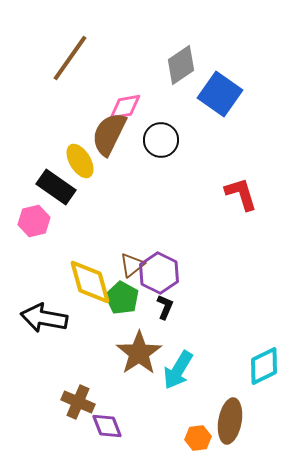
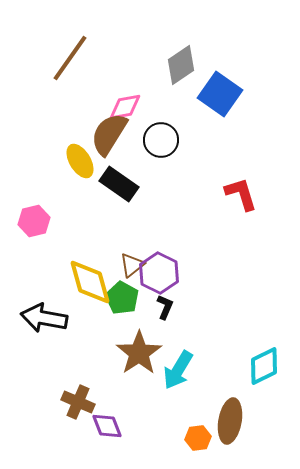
brown semicircle: rotated 6 degrees clockwise
black rectangle: moved 63 px right, 3 px up
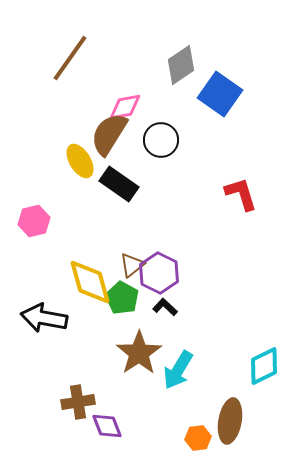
black L-shape: rotated 70 degrees counterclockwise
brown cross: rotated 32 degrees counterclockwise
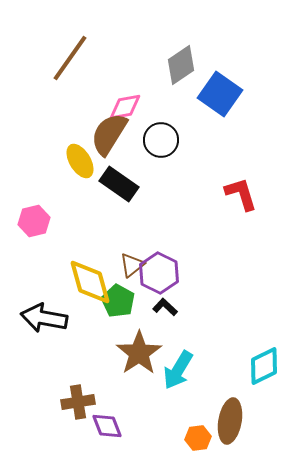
green pentagon: moved 4 px left, 3 px down
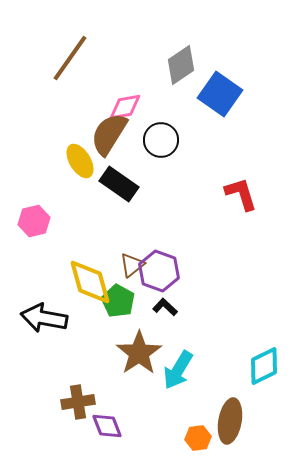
purple hexagon: moved 2 px up; rotated 6 degrees counterclockwise
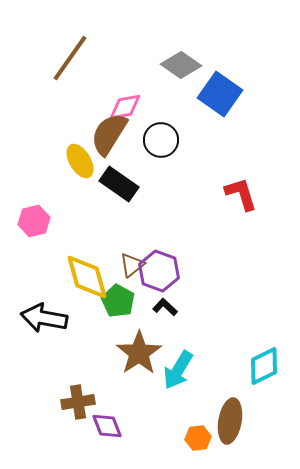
gray diamond: rotated 69 degrees clockwise
yellow diamond: moved 3 px left, 5 px up
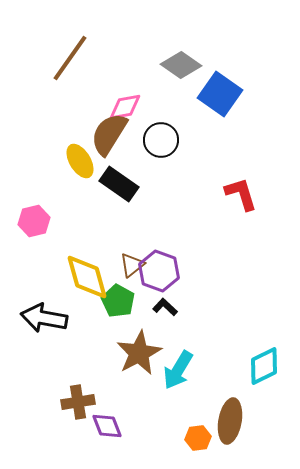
brown star: rotated 6 degrees clockwise
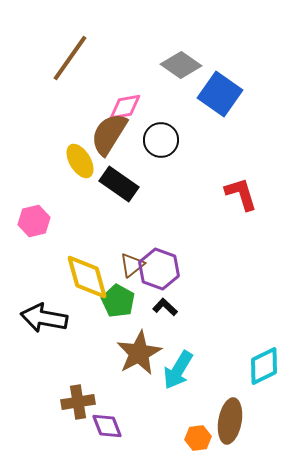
purple hexagon: moved 2 px up
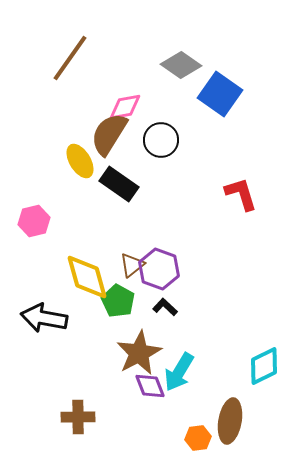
cyan arrow: moved 1 px right, 2 px down
brown cross: moved 15 px down; rotated 8 degrees clockwise
purple diamond: moved 43 px right, 40 px up
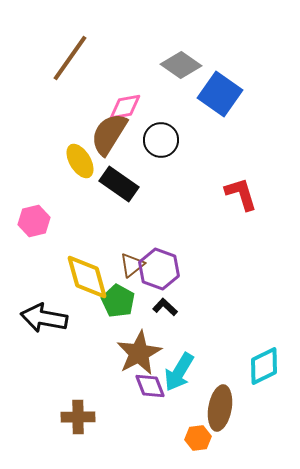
brown ellipse: moved 10 px left, 13 px up
